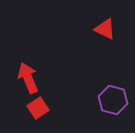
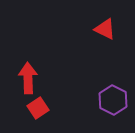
red arrow: rotated 20 degrees clockwise
purple hexagon: rotated 12 degrees clockwise
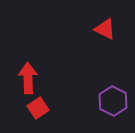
purple hexagon: moved 1 px down
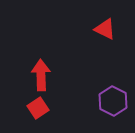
red arrow: moved 13 px right, 3 px up
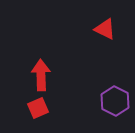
purple hexagon: moved 2 px right
red square: rotated 10 degrees clockwise
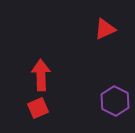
red triangle: rotated 50 degrees counterclockwise
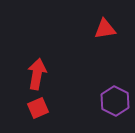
red triangle: rotated 15 degrees clockwise
red arrow: moved 4 px left, 1 px up; rotated 12 degrees clockwise
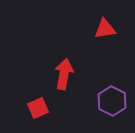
red arrow: moved 27 px right
purple hexagon: moved 3 px left
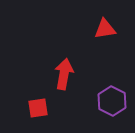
red square: rotated 15 degrees clockwise
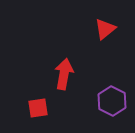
red triangle: rotated 30 degrees counterclockwise
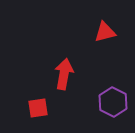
red triangle: moved 3 px down; rotated 25 degrees clockwise
purple hexagon: moved 1 px right, 1 px down
